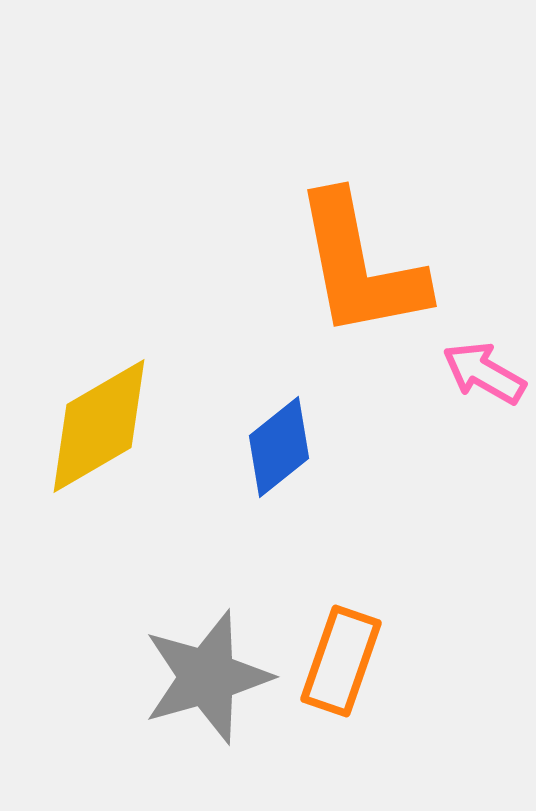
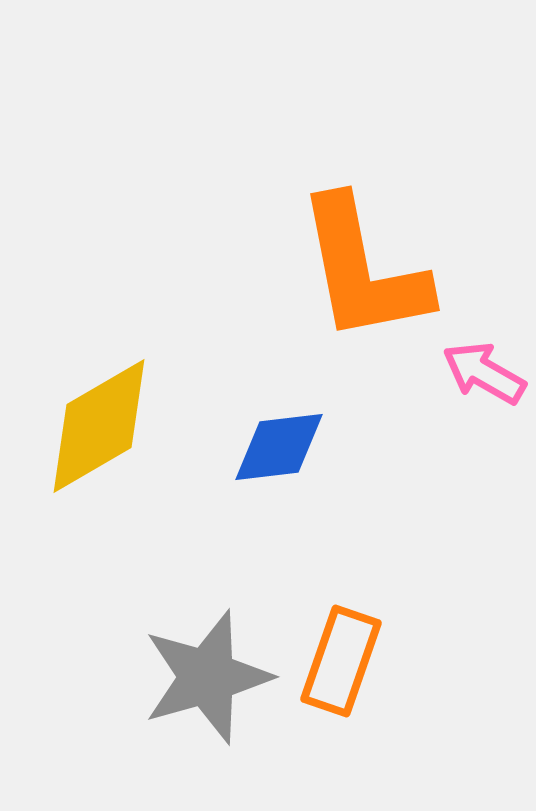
orange L-shape: moved 3 px right, 4 px down
blue diamond: rotated 32 degrees clockwise
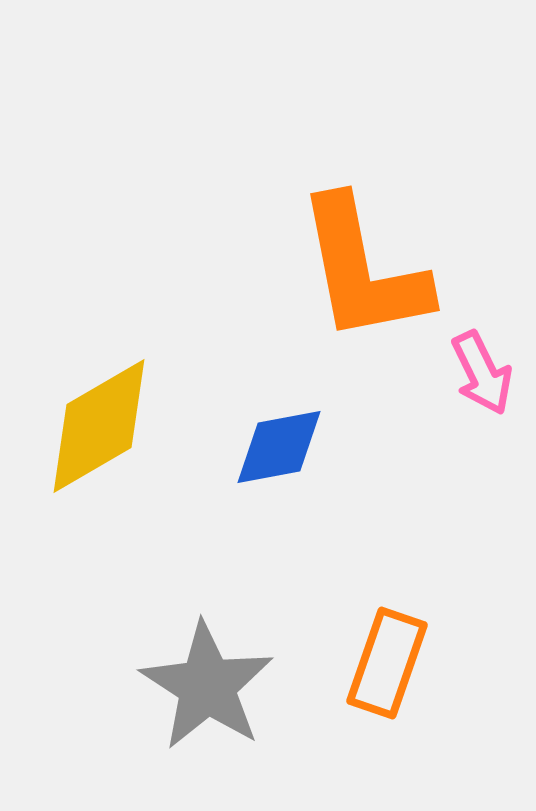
pink arrow: moved 2 px left; rotated 146 degrees counterclockwise
blue diamond: rotated 4 degrees counterclockwise
orange rectangle: moved 46 px right, 2 px down
gray star: moved 9 px down; rotated 23 degrees counterclockwise
